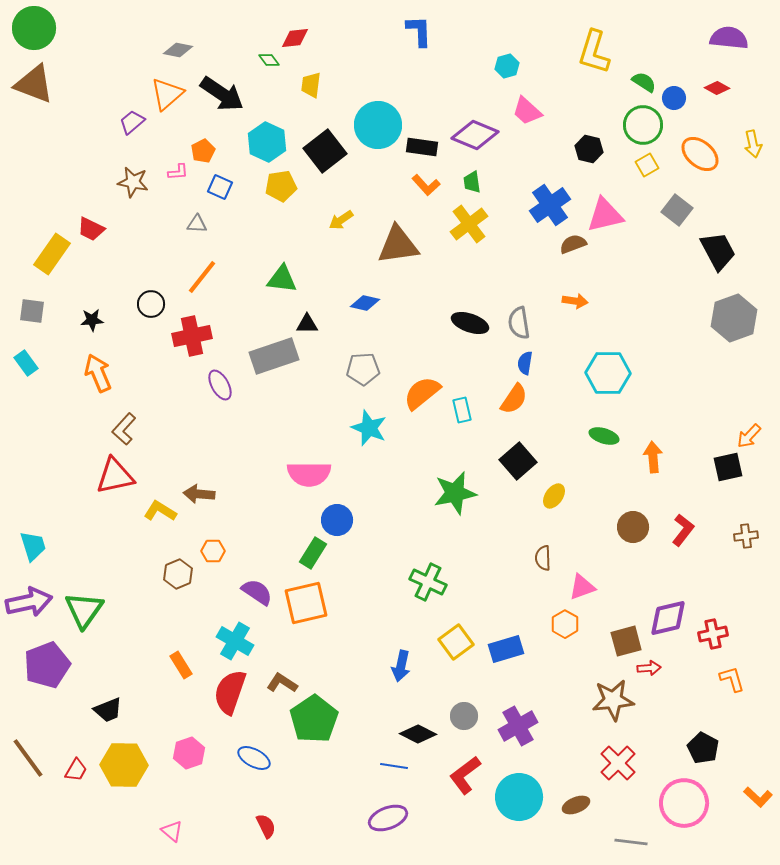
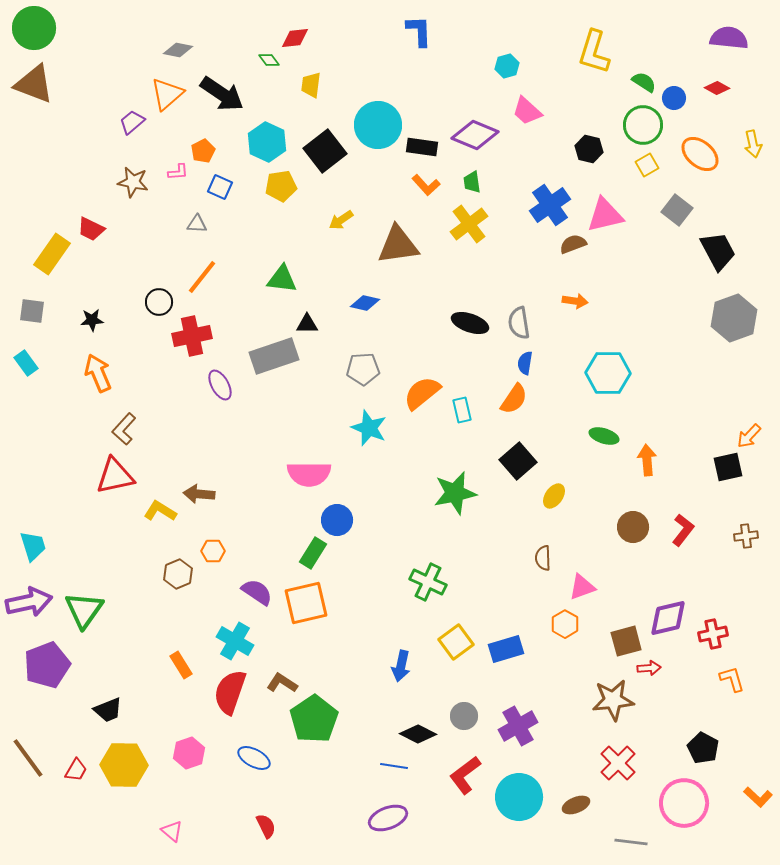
black circle at (151, 304): moved 8 px right, 2 px up
orange arrow at (653, 457): moved 6 px left, 3 px down
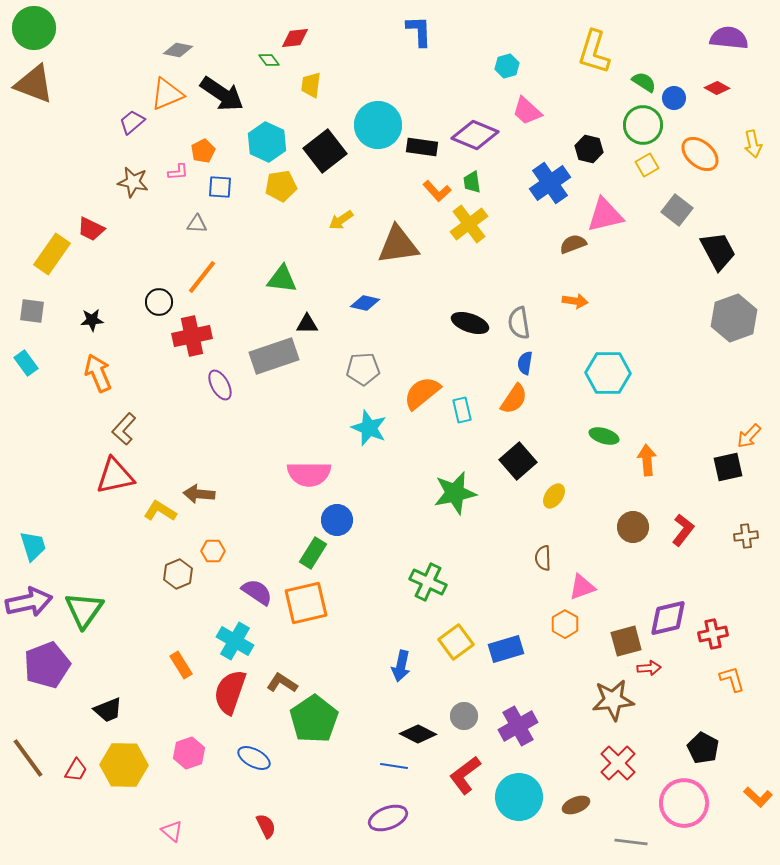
orange triangle at (167, 94): rotated 18 degrees clockwise
orange L-shape at (426, 185): moved 11 px right, 6 px down
blue square at (220, 187): rotated 20 degrees counterclockwise
blue cross at (550, 205): moved 22 px up
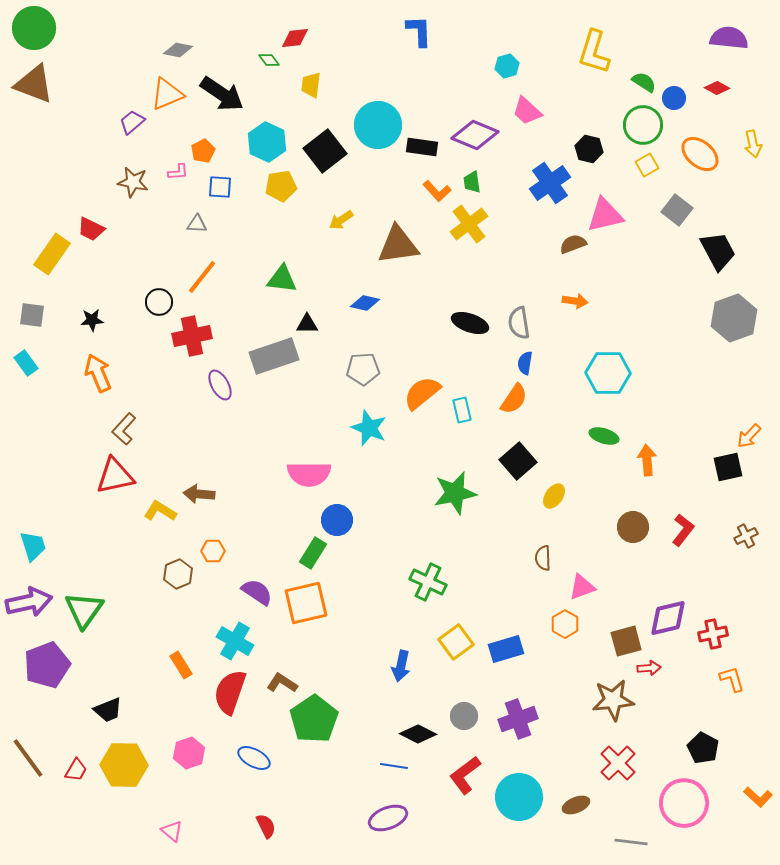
gray square at (32, 311): moved 4 px down
brown cross at (746, 536): rotated 20 degrees counterclockwise
purple cross at (518, 726): moved 7 px up; rotated 9 degrees clockwise
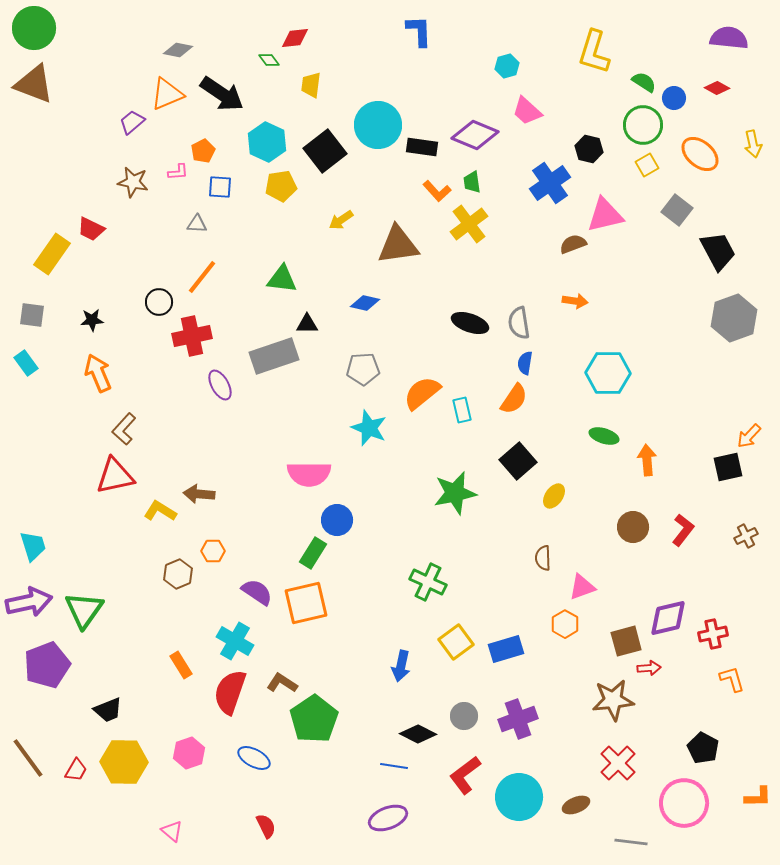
yellow hexagon at (124, 765): moved 3 px up
orange L-shape at (758, 797): rotated 44 degrees counterclockwise
